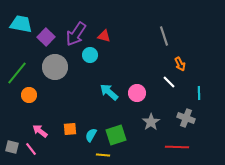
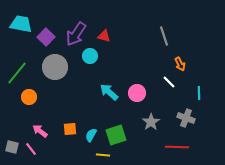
cyan circle: moved 1 px down
orange circle: moved 2 px down
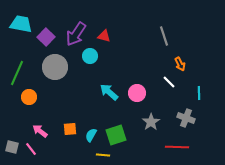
green line: rotated 15 degrees counterclockwise
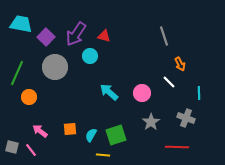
pink circle: moved 5 px right
pink line: moved 1 px down
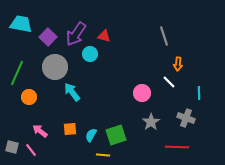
purple square: moved 2 px right
cyan circle: moved 2 px up
orange arrow: moved 2 px left; rotated 32 degrees clockwise
cyan arrow: moved 37 px left; rotated 12 degrees clockwise
